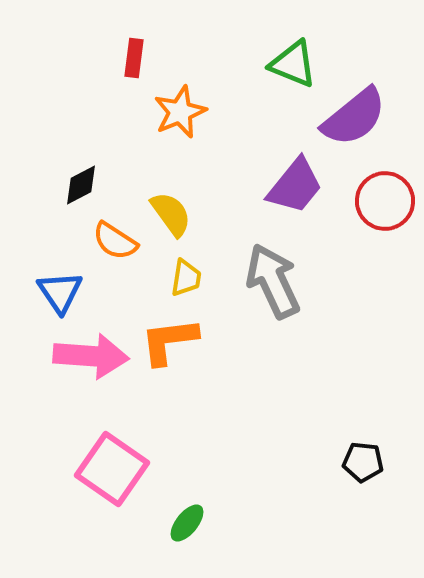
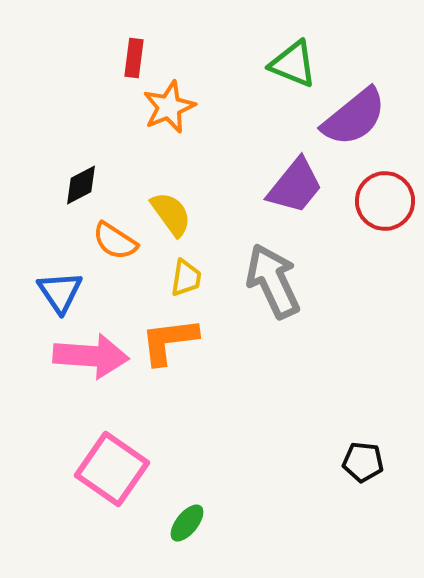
orange star: moved 11 px left, 5 px up
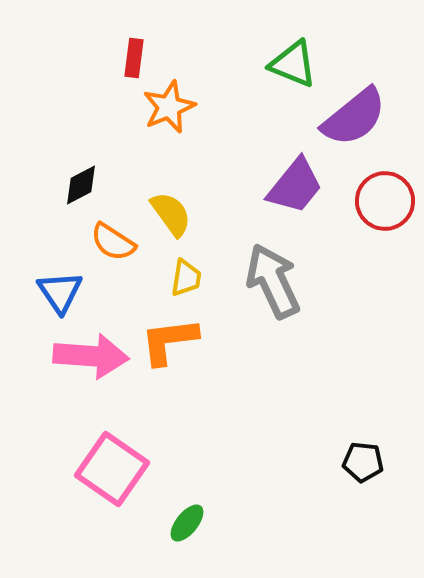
orange semicircle: moved 2 px left, 1 px down
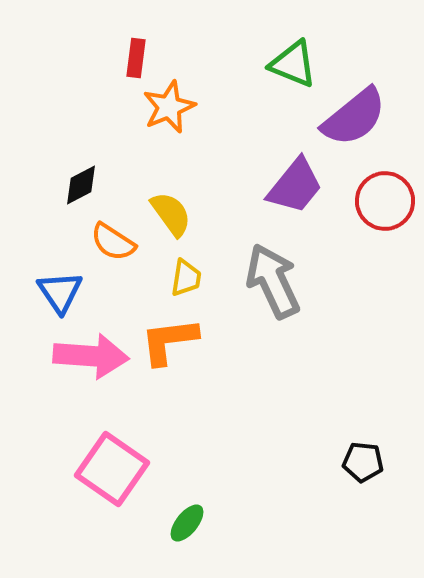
red rectangle: moved 2 px right
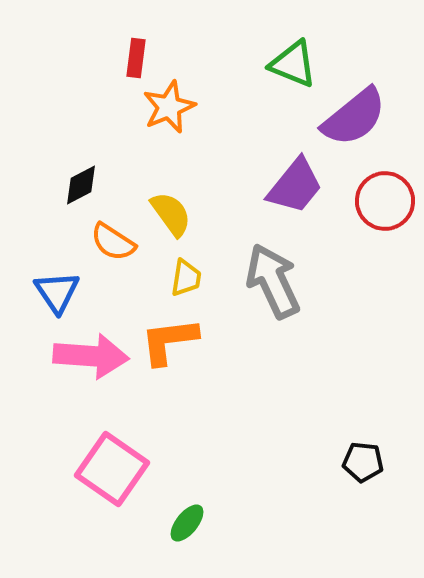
blue triangle: moved 3 px left
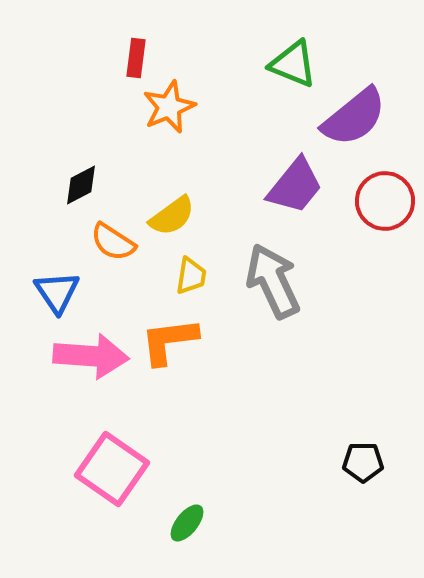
yellow semicircle: moved 1 px right, 2 px down; rotated 90 degrees clockwise
yellow trapezoid: moved 5 px right, 2 px up
black pentagon: rotated 6 degrees counterclockwise
